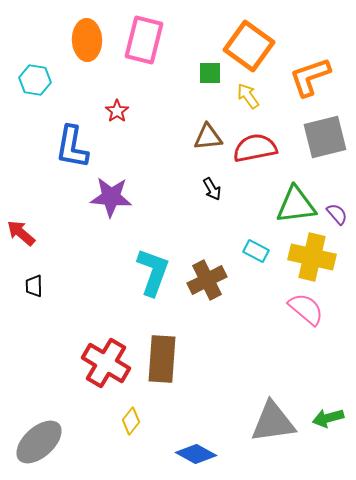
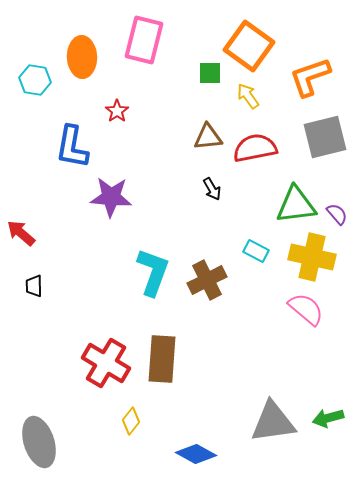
orange ellipse: moved 5 px left, 17 px down
gray ellipse: rotated 66 degrees counterclockwise
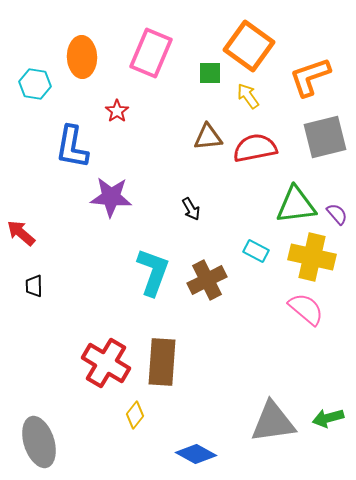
pink rectangle: moved 7 px right, 13 px down; rotated 9 degrees clockwise
cyan hexagon: moved 4 px down
black arrow: moved 21 px left, 20 px down
brown rectangle: moved 3 px down
yellow diamond: moved 4 px right, 6 px up
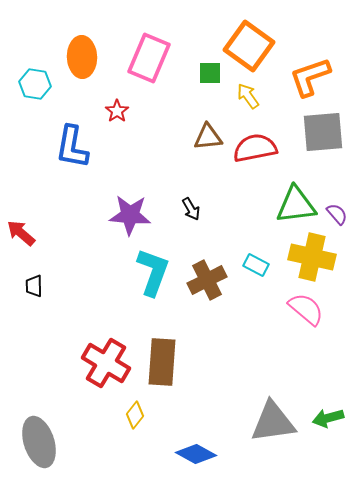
pink rectangle: moved 2 px left, 5 px down
gray square: moved 2 px left, 5 px up; rotated 9 degrees clockwise
purple star: moved 19 px right, 18 px down
cyan rectangle: moved 14 px down
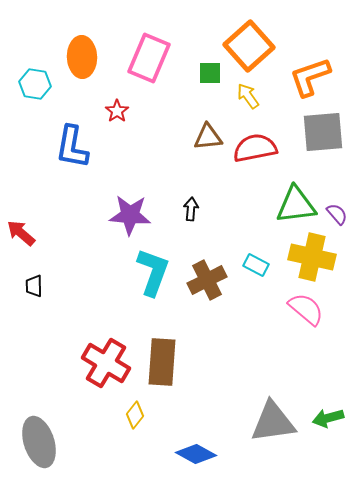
orange square: rotated 12 degrees clockwise
black arrow: rotated 145 degrees counterclockwise
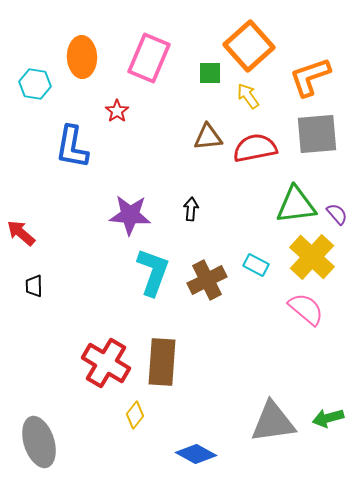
gray square: moved 6 px left, 2 px down
yellow cross: rotated 30 degrees clockwise
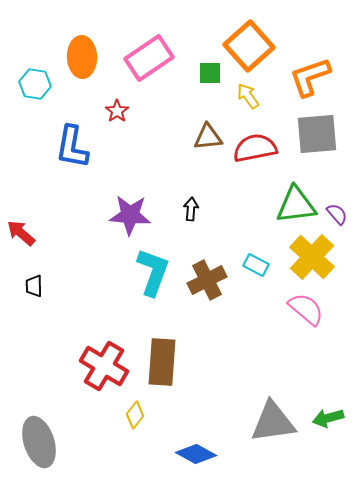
pink rectangle: rotated 33 degrees clockwise
red cross: moved 2 px left, 3 px down
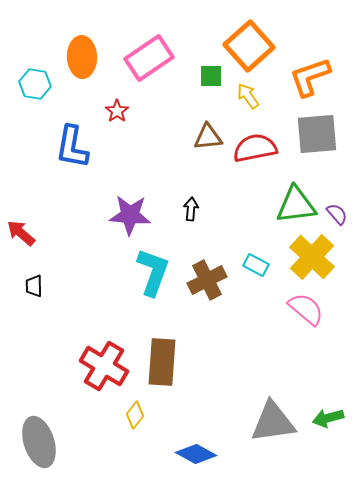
green square: moved 1 px right, 3 px down
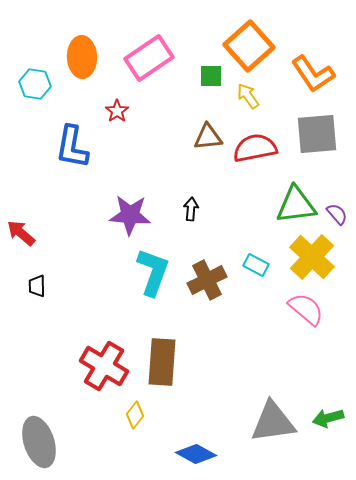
orange L-shape: moved 3 px right, 3 px up; rotated 105 degrees counterclockwise
black trapezoid: moved 3 px right
